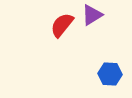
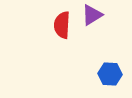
red semicircle: rotated 36 degrees counterclockwise
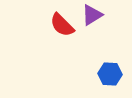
red semicircle: rotated 48 degrees counterclockwise
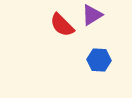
blue hexagon: moved 11 px left, 14 px up
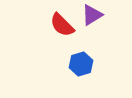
blue hexagon: moved 18 px left, 4 px down; rotated 20 degrees counterclockwise
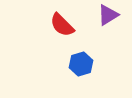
purple triangle: moved 16 px right
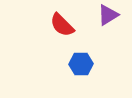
blue hexagon: rotated 15 degrees clockwise
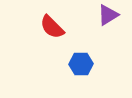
red semicircle: moved 10 px left, 2 px down
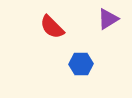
purple triangle: moved 4 px down
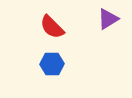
blue hexagon: moved 29 px left
